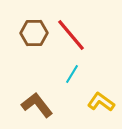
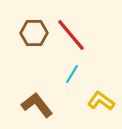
yellow L-shape: moved 1 px up
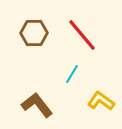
red line: moved 11 px right
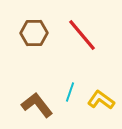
cyan line: moved 2 px left, 18 px down; rotated 12 degrees counterclockwise
yellow L-shape: moved 1 px up
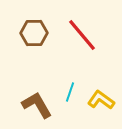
brown L-shape: rotated 8 degrees clockwise
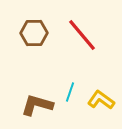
brown L-shape: rotated 44 degrees counterclockwise
